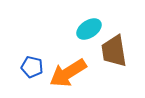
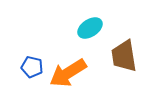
cyan ellipse: moved 1 px right, 1 px up
brown trapezoid: moved 10 px right, 5 px down
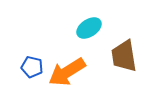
cyan ellipse: moved 1 px left
orange arrow: moved 1 px left, 1 px up
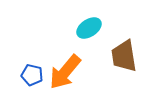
blue pentagon: moved 8 px down
orange arrow: moved 2 px left; rotated 18 degrees counterclockwise
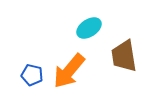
orange arrow: moved 4 px right, 1 px up
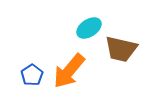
brown trapezoid: moved 3 px left, 7 px up; rotated 68 degrees counterclockwise
blue pentagon: rotated 25 degrees clockwise
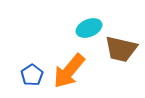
cyan ellipse: rotated 10 degrees clockwise
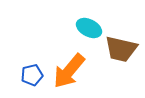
cyan ellipse: rotated 50 degrees clockwise
blue pentagon: rotated 20 degrees clockwise
